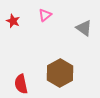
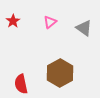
pink triangle: moved 5 px right, 7 px down
red star: rotated 16 degrees clockwise
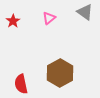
pink triangle: moved 1 px left, 4 px up
gray triangle: moved 1 px right, 16 px up
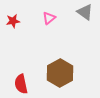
red star: rotated 24 degrees clockwise
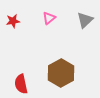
gray triangle: moved 8 px down; rotated 42 degrees clockwise
brown hexagon: moved 1 px right
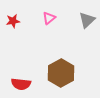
gray triangle: moved 2 px right
red semicircle: rotated 72 degrees counterclockwise
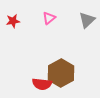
red semicircle: moved 21 px right
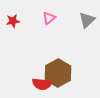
brown hexagon: moved 3 px left
